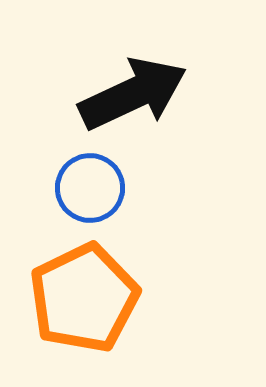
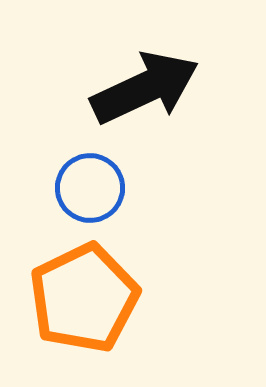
black arrow: moved 12 px right, 6 px up
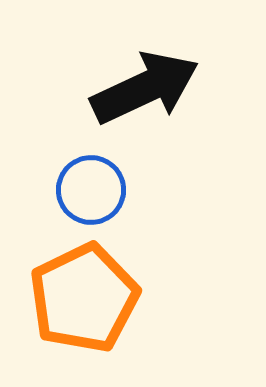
blue circle: moved 1 px right, 2 px down
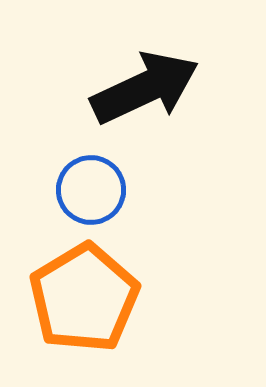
orange pentagon: rotated 5 degrees counterclockwise
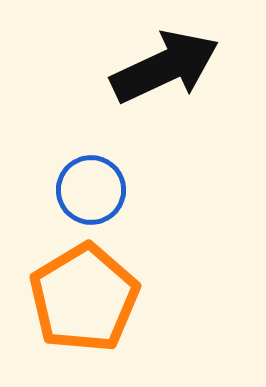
black arrow: moved 20 px right, 21 px up
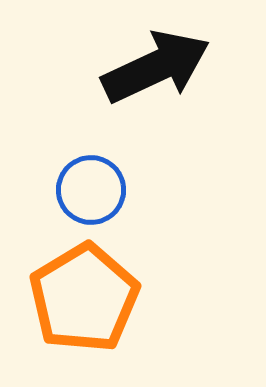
black arrow: moved 9 px left
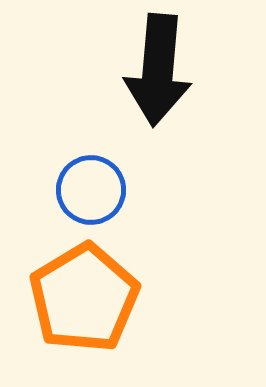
black arrow: moved 2 px right, 3 px down; rotated 120 degrees clockwise
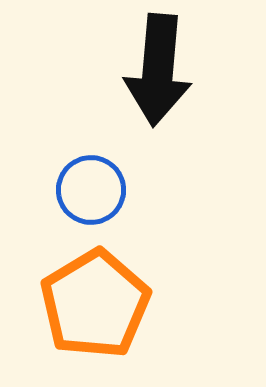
orange pentagon: moved 11 px right, 6 px down
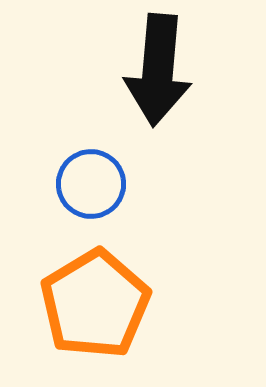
blue circle: moved 6 px up
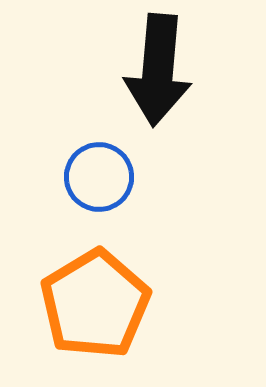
blue circle: moved 8 px right, 7 px up
